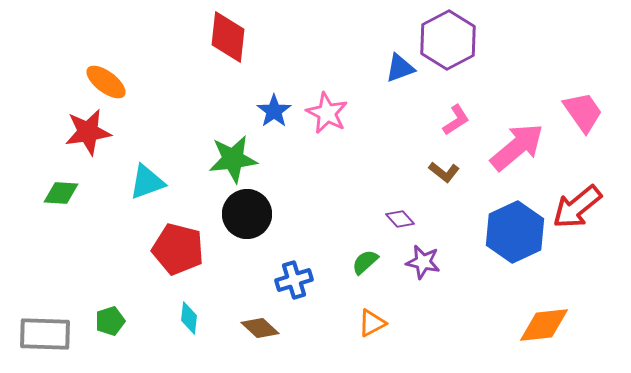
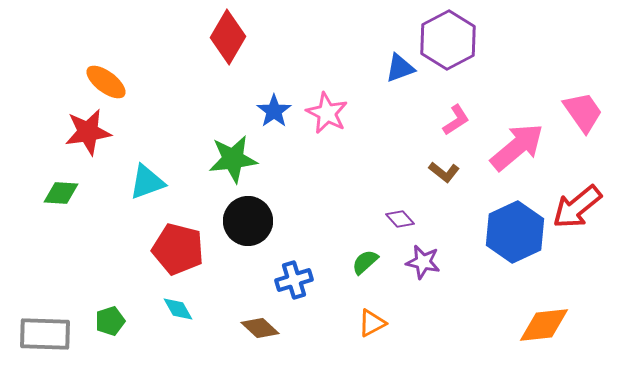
red diamond: rotated 24 degrees clockwise
black circle: moved 1 px right, 7 px down
cyan diamond: moved 11 px left, 9 px up; rotated 36 degrees counterclockwise
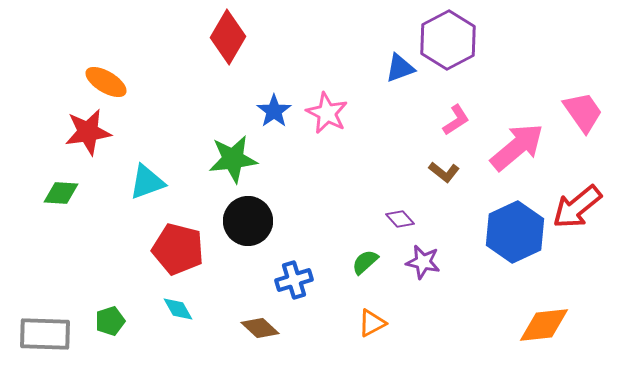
orange ellipse: rotated 6 degrees counterclockwise
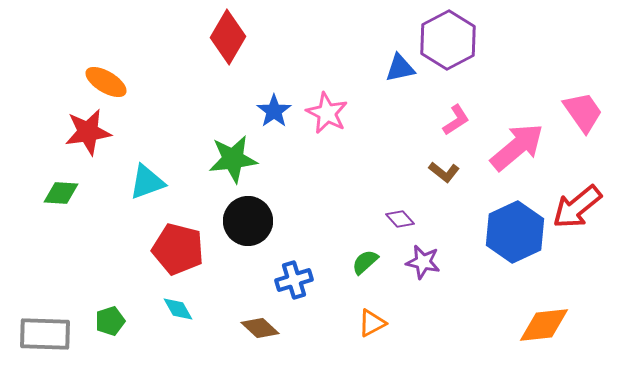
blue triangle: rotated 8 degrees clockwise
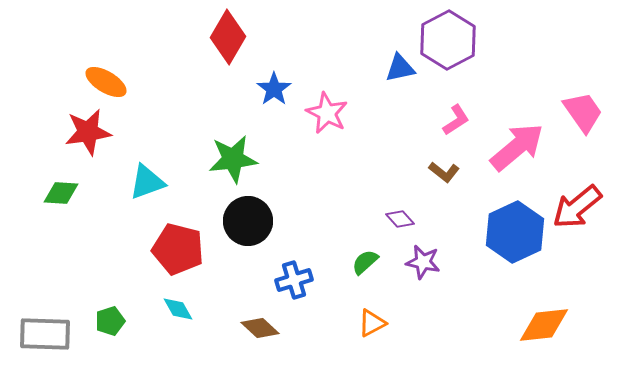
blue star: moved 22 px up
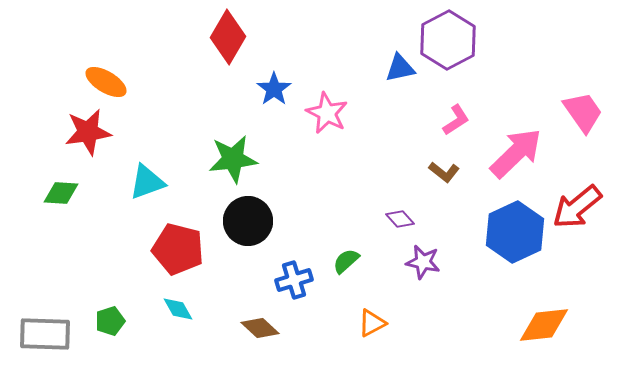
pink arrow: moved 1 px left, 6 px down; rotated 4 degrees counterclockwise
green semicircle: moved 19 px left, 1 px up
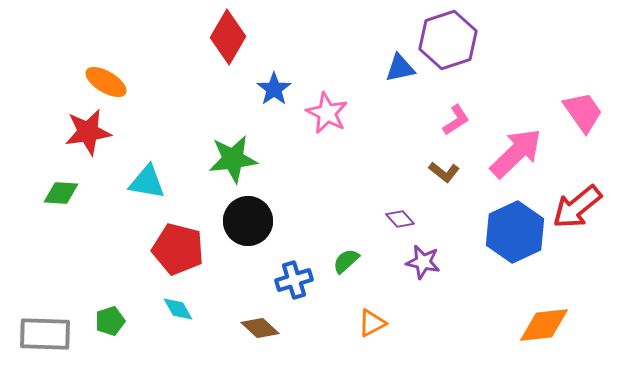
purple hexagon: rotated 10 degrees clockwise
cyan triangle: rotated 30 degrees clockwise
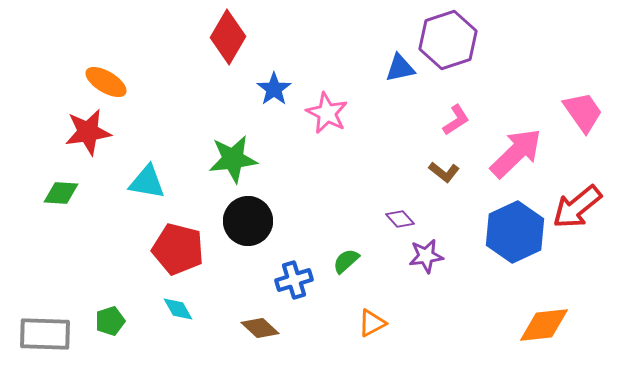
purple star: moved 3 px right, 6 px up; rotated 20 degrees counterclockwise
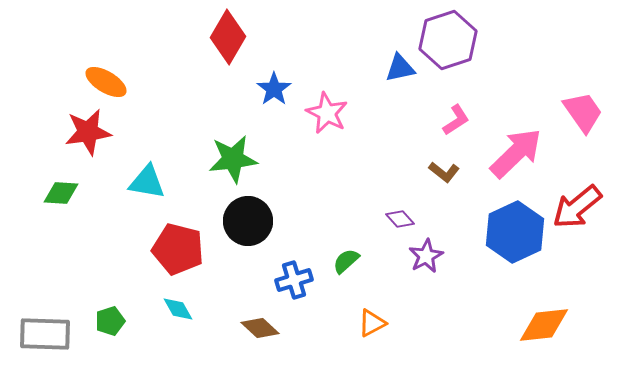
purple star: rotated 20 degrees counterclockwise
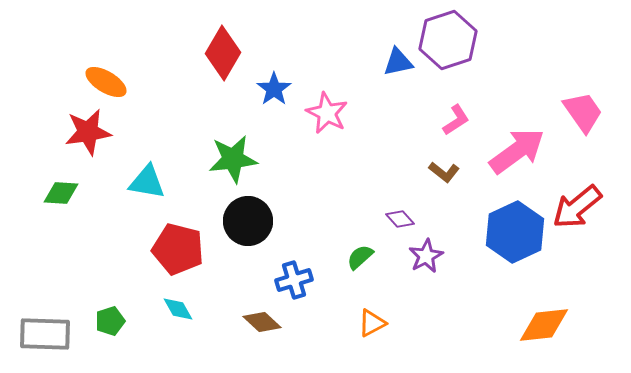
red diamond: moved 5 px left, 16 px down
blue triangle: moved 2 px left, 6 px up
pink arrow: moved 1 px right, 2 px up; rotated 8 degrees clockwise
green semicircle: moved 14 px right, 4 px up
brown diamond: moved 2 px right, 6 px up
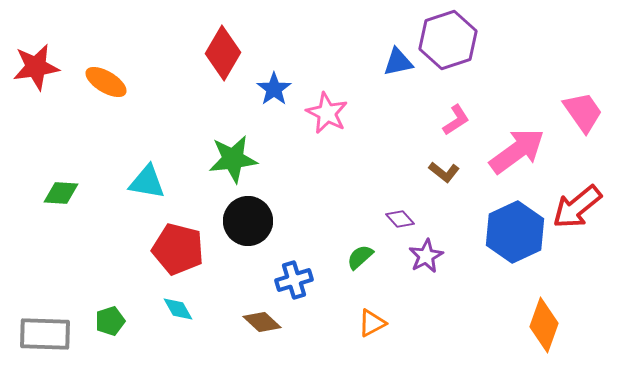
red star: moved 52 px left, 65 px up
orange diamond: rotated 64 degrees counterclockwise
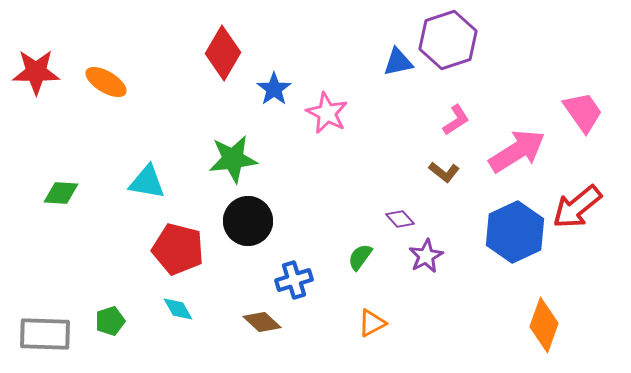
red star: moved 5 px down; rotated 9 degrees clockwise
pink arrow: rotated 4 degrees clockwise
green semicircle: rotated 12 degrees counterclockwise
